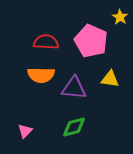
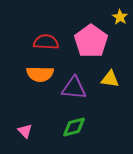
pink pentagon: rotated 12 degrees clockwise
orange semicircle: moved 1 px left, 1 px up
pink triangle: rotated 28 degrees counterclockwise
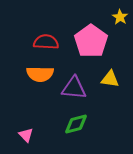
green diamond: moved 2 px right, 3 px up
pink triangle: moved 1 px right, 4 px down
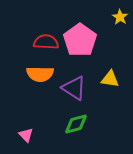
pink pentagon: moved 11 px left, 1 px up
purple triangle: rotated 28 degrees clockwise
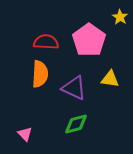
pink pentagon: moved 9 px right
orange semicircle: rotated 88 degrees counterclockwise
purple triangle: rotated 8 degrees counterclockwise
pink triangle: moved 1 px left, 1 px up
